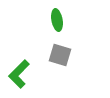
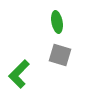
green ellipse: moved 2 px down
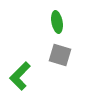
green L-shape: moved 1 px right, 2 px down
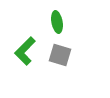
green L-shape: moved 5 px right, 25 px up
